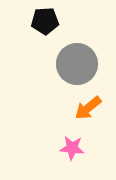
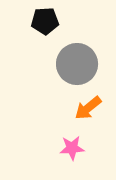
pink star: rotated 10 degrees counterclockwise
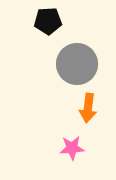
black pentagon: moved 3 px right
orange arrow: rotated 44 degrees counterclockwise
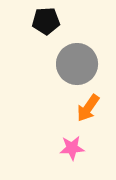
black pentagon: moved 2 px left
orange arrow: rotated 28 degrees clockwise
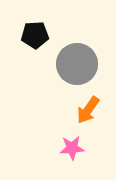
black pentagon: moved 11 px left, 14 px down
orange arrow: moved 2 px down
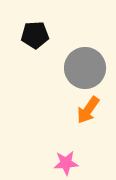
gray circle: moved 8 px right, 4 px down
pink star: moved 6 px left, 15 px down
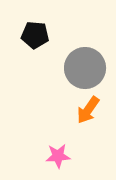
black pentagon: rotated 8 degrees clockwise
pink star: moved 8 px left, 7 px up
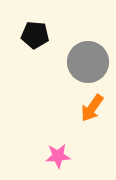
gray circle: moved 3 px right, 6 px up
orange arrow: moved 4 px right, 2 px up
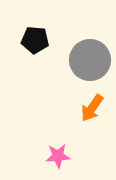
black pentagon: moved 5 px down
gray circle: moved 2 px right, 2 px up
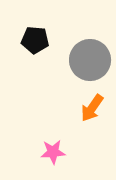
pink star: moved 5 px left, 4 px up
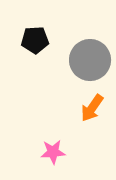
black pentagon: rotated 8 degrees counterclockwise
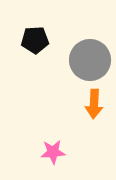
orange arrow: moved 2 px right, 4 px up; rotated 32 degrees counterclockwise
